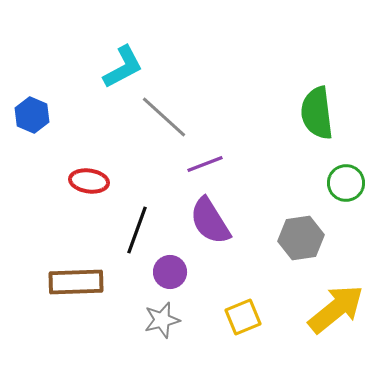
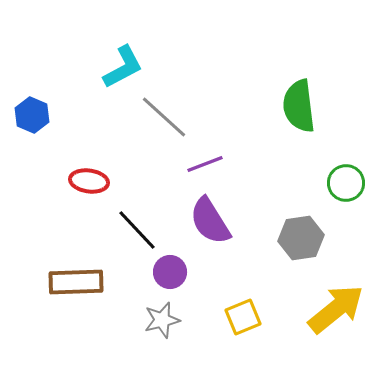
green semicircle: moved 18 px left, 7 px up
black line: rotated 63 degrees counterclockwise
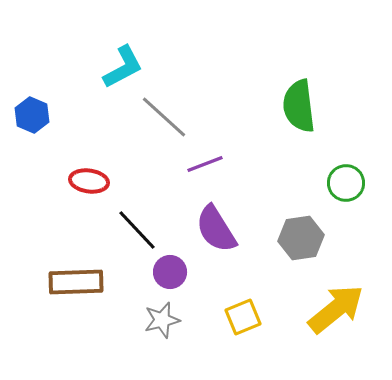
purple semicircle: moved 6 px right, 8 px down
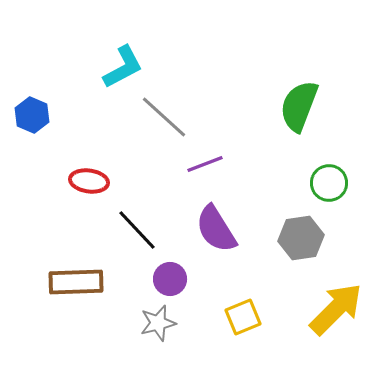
green semicircle: rotated 28 degrees clockwise
green circle: moved 17 px left
purple circle: moved 7 px down
yellow arrow: rotated 6 degrees counterclockwise
gray star: moved 4 px left, 3 px down
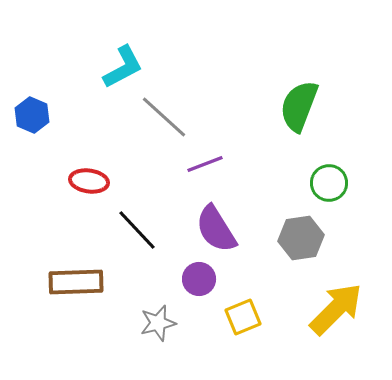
purple circle: moved 29 px right
